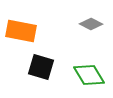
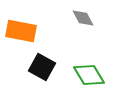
gray diamond: moved 8 px left, 6 px up; rotated 35 degrees clockwise
black square: moved 1 px right; rotated 12 degrees clockwise
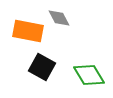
gray diamond: moved 24 px left
orange rectangle: moved 7 px right
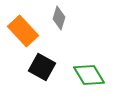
gray diamond: rotated 45 degrees clockwise
orange rectangle: moved 5 px left; rotated 36 degrees clockwise
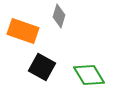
gray diamond: moved 2 px up
orange rectangle: rotated 28 degrees counterclockwise
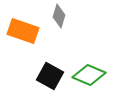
black square: moved 8 px right, 9 px down
green diamond: rotated 36 degrees counterclockwise
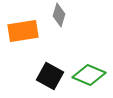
gray diamond: moved 1 px up
orange rectangle: rotated 28 degrees counterclockwise
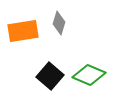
gray diamond: moved 8 px down
black square: rotated 12 degrees clockwise
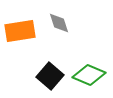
gray diamond: rotated 35 degrees counterclockwise
orange rectangle: moved 3 px left
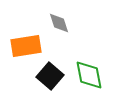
orange rectangle: moved 6 px right, 15 px down
green diamond: rotated 56 degrees clockwise
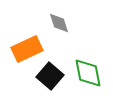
orange rectangle: moved 1 px right, 3 px down; rotated 16 degrees counterclockwise
green diamond: moved 1 px left, 2 px up
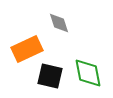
black square: rotated 28 degrees counterclockwise
